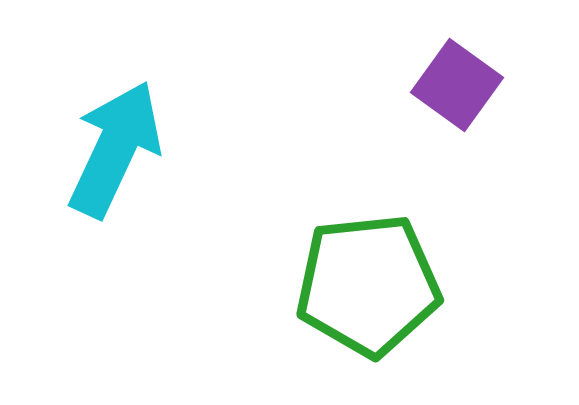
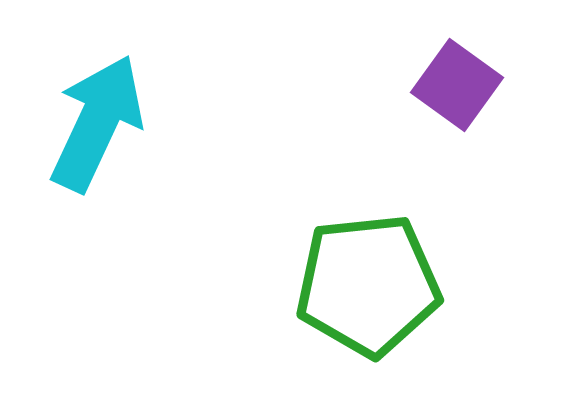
cyan arrow: moved 18 px left, 26 px up
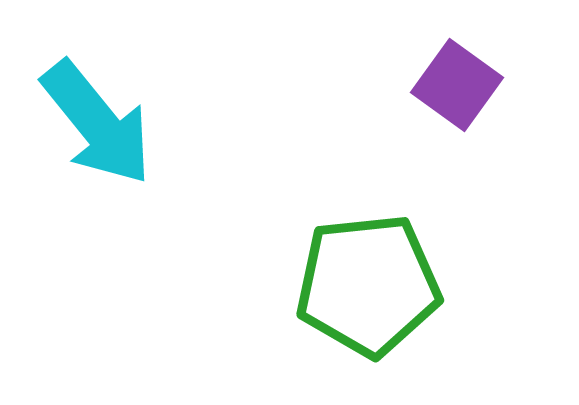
cyan arrow: rotated 116 degrees clockwise
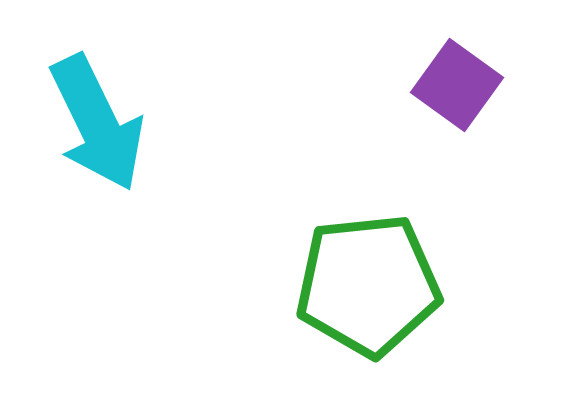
cyan arrow: rotated 13 degrees clockwise
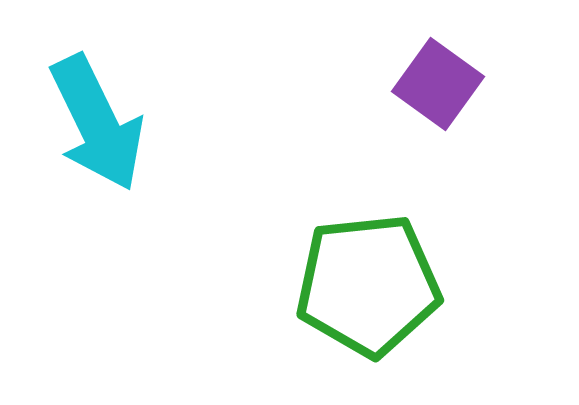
purple square: moved 19 px left, 1 px up
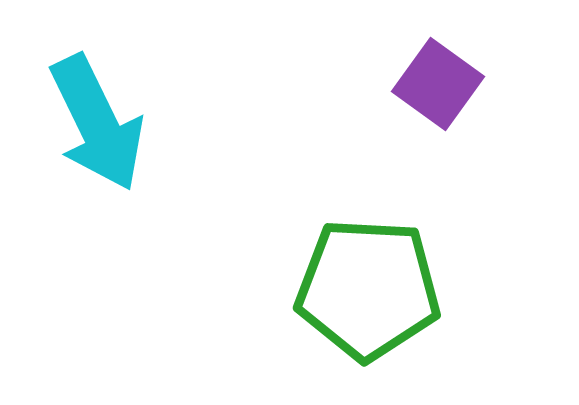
green pentagon: moved 4 px down; rotated 9 degrees clockwise
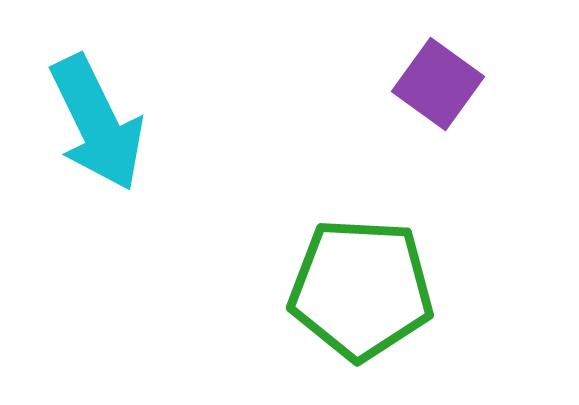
green pentagon: moved 7 px left
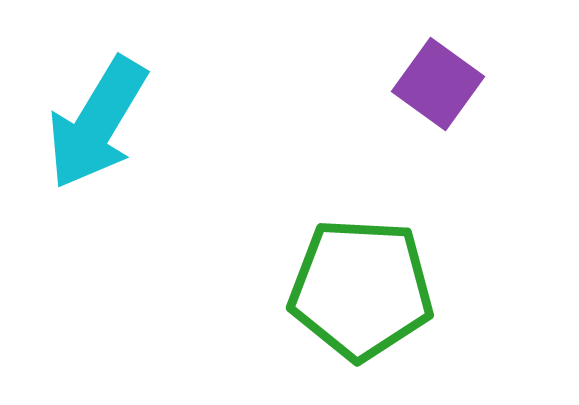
cyan arrow: rotated 57 degrees clockwise
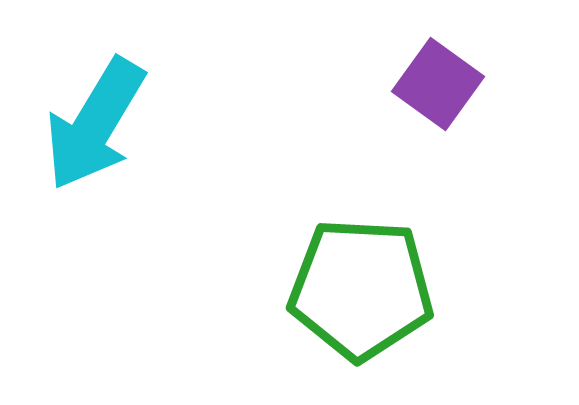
cyan arrow: moved 2 px left, 1 px down
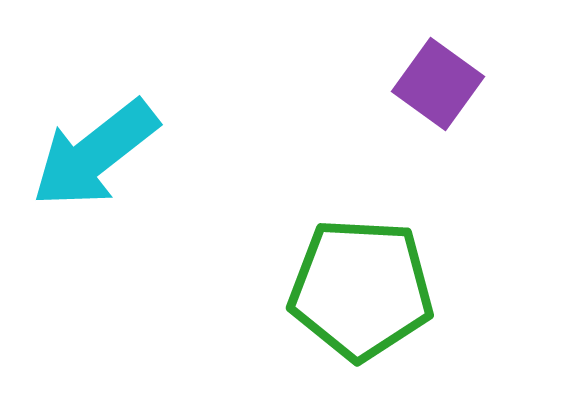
cyan arrow: moved 30 px down; rotated 21 degrees clockwise
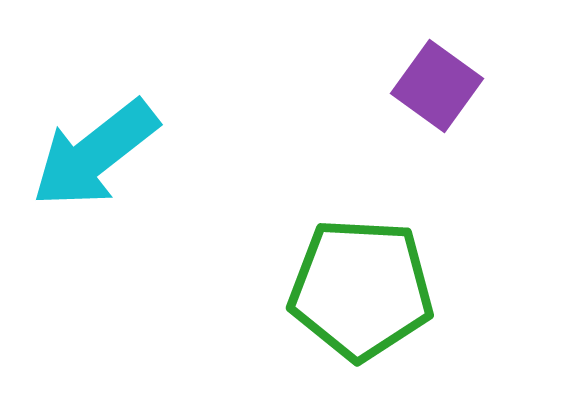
purple square: moved 1 px left, 2 px down
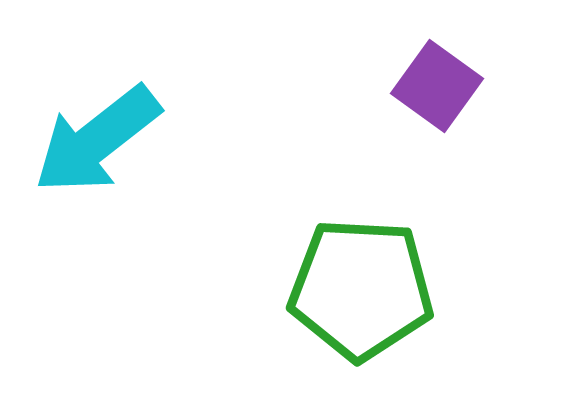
cyan arrow: moved 2 px right, 14 px up
